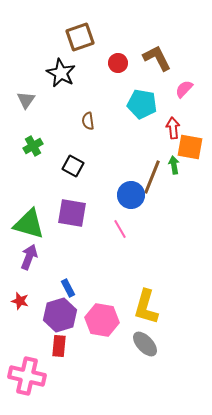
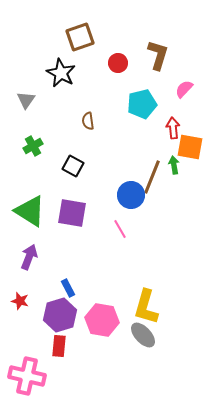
brown L-shape: moved 1 px right, 3 px up; rotated 44 degrees clockwise
cyan pentagon: rotated 24 degrees counterclockwise
green triangle: moved 1 px right, 13 px up; rotated 16 degrees clockwise
gray ellipse: moved 2 px left, 9 px up
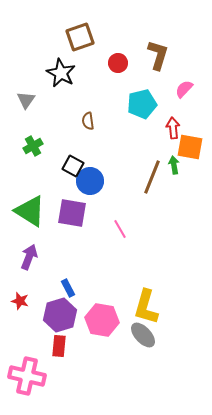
blue circle: moved 41 px left, 14 px up
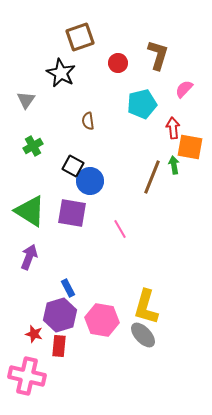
red star: moved 14 px right, 33 px down
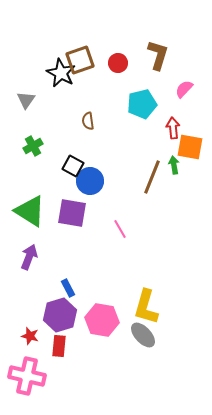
brown square: moved 23 px down
red star: moved 4 px left, 2 px down
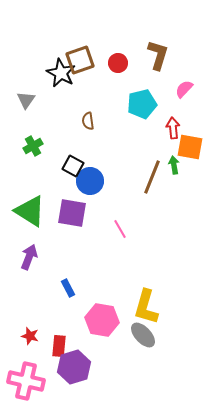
purple hexagon: moved 14 px right, 52 px down
pink cross: moved 1 px left, 5 px down
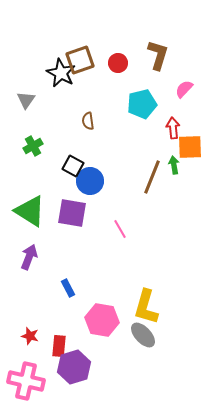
orange square: rotated 12 degrees counterclockwise
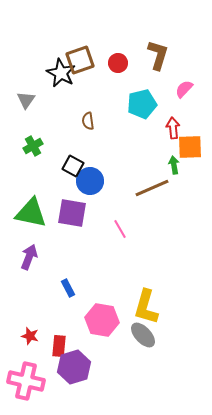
brown line: moved 11 px down; rotated 44 degrees clockwise
green triangle: moved 1 px right, 2 px down; rotated 20 degrees counterclockwise
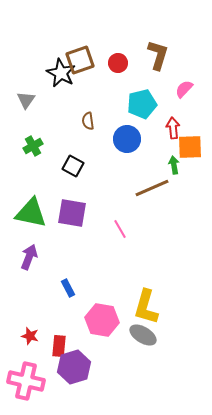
blue circle: moved 37 px right, 42 px up
gray ellipse: rotated 16 degrees counterclockwise
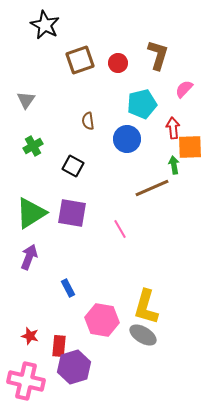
black star: moved 16 px left, 48 px up
green triangle: rotated 44 degrees counterclockwise
